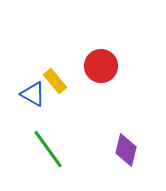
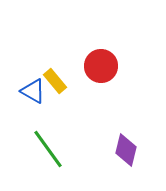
blue triangle: moved 3 px up
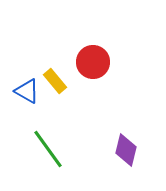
red circle: moved 8 px left, 4 px up
blue triangle: moved 6 px left
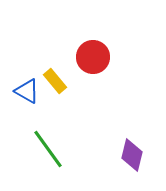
red circle: moved 5 px up
purple diamond: moved 6 px right, 5 px down
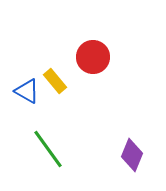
purple diamond: rotated 8 degrees clockwise
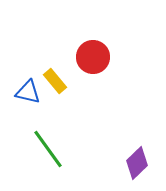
blue triangle: moved 1 px right, 1 px down; rotated 16 degrees counterclockwise
purple diamond: moved 5 px right, 8 px down; rotated 24 degrees clockwise
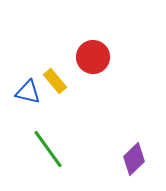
purple diamond: moved 3 px left, 4 px up
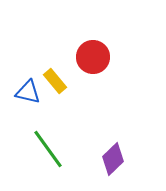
purple diamond: moved 21 px left
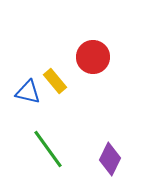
purple diamond: moved 3 px left; rotated 20 degrees counterclockwise
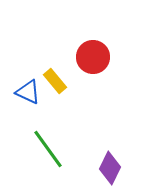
blue triangle: rotated 12 degrees clockwise
purple diamond: moved 9 px down
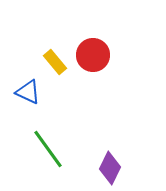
red circle: moved 2 px up
yellow rectangle: moved 19 px up
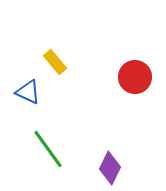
red circle: moved 42 px right, 22 px down
